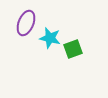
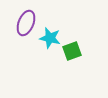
green square: moved 1 px left, 2 px down
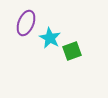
cyan star: rotated 15 degrees clockwise
